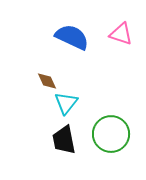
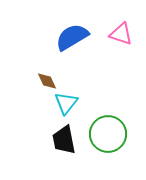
blue semicircle: rotated 56 degrees counterclockwise
green circle: moved 3 px left
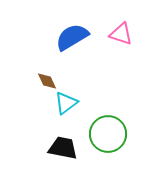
cyan triangle: rotated 15 degrees clockwise
black trapezoid: moved 1 px left, 8 px down; rotated 112 degrees clockwise
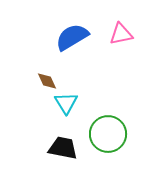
pink triangle: rotated 30 degrees counterclockwise
cyan triangle: rotated 25 degrees counterclockwise
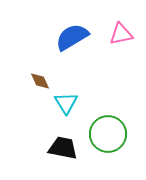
brown diamond: moved 7 px left
